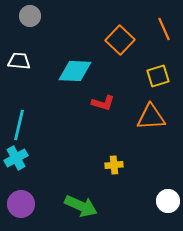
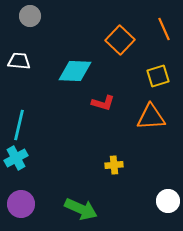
green arrow: moved 3 px down
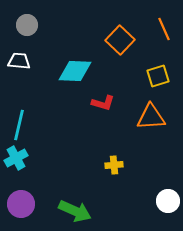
gray circle: moved 3 px left, 9 px down
green arrow: moved 6 px left, 2 px down
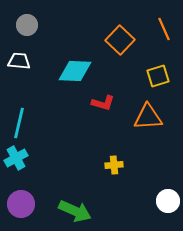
orange triangle: moved 3 px left
cyan line: moved 2 px up
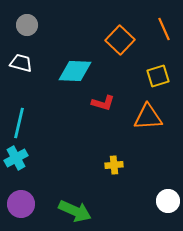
white trapezoid: moved 2 px right, 2 px down; rotated 10 degrees clockwise
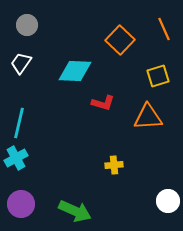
white trapezoid: rotated 70 degrees counterclockwise
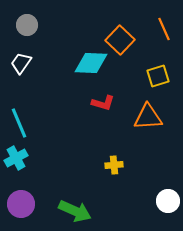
cyan diamond: moved 16 px right, 8 px up
cyan line: rotated 36 degrees counterclockwise
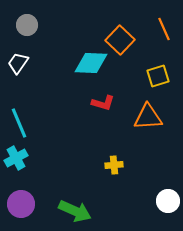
white trapezoid: moved 3 px left
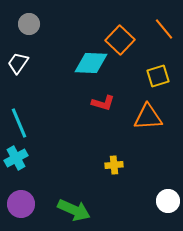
gray circle: moved 2 px right, 1 px up
orange line: rotated 15 degrees counterclockwise
green arrow: moved 1 px left, 1 px up
